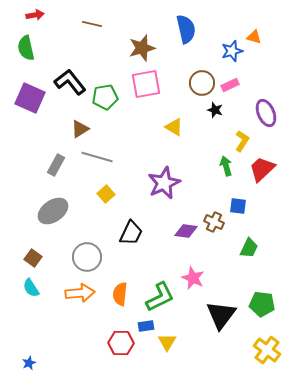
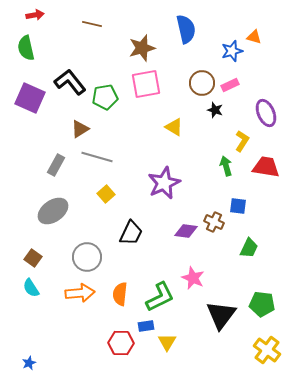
red trapezoid at (262, 169): moved 4 px right, 2 px up; rotated 52 degrees clockwise
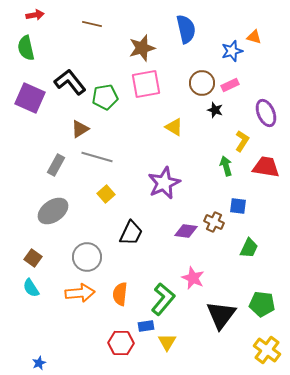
green L-shape at (160, 297): moved 3 px right, 2 px down; rotated 24 degrees counterclockwise
blue star at (29, 363): moved 10 px right
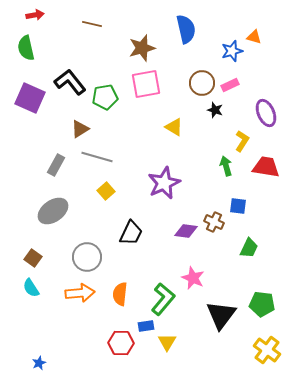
yellow square at (106, 194): moved 3 px up
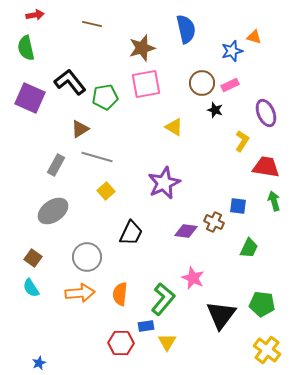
green arrow at (226, 166): moved 48 px right, 35 px down
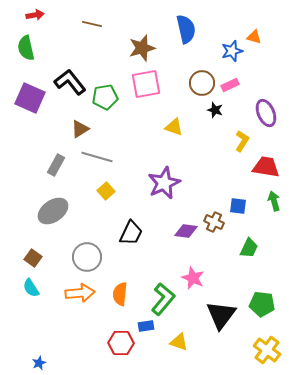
yellow triangle at (174, 127): rotated 12 degrees counterclockwise
yellow triangle at (167, 342): moved 12 px right; rotated 42 degrees counterclockwise
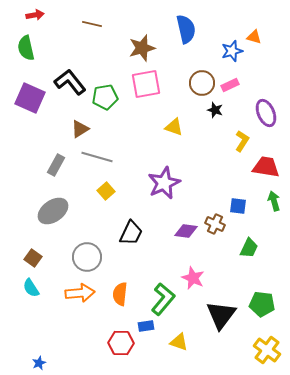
brown cross at (214, 222): moved 1 px right, 2 px down
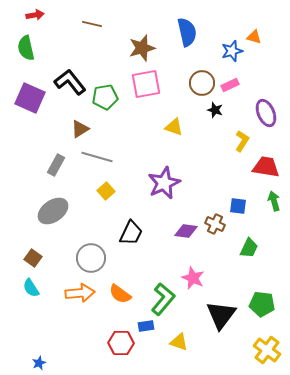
blue semicircle at (186, 29): moved 1 px right, 3 px down
gray circle at (87, 257): moved 4 px right, 1 px down
orange semicircle at (120, 294): rotated 60 degrees counterclockwise
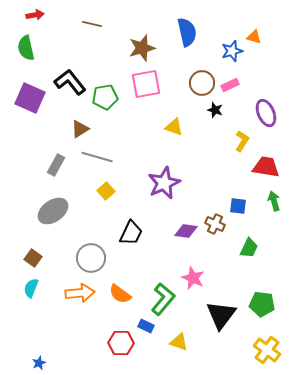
cyan semicircle at (31, 288): rotated 54 degrees clockwise
blue rectangle at (146, 326): rotated 35 degrees clockwise
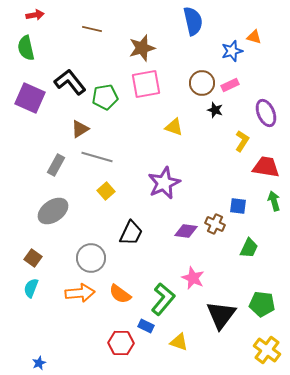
brown line at (92, 24): moved 5 px down
blue semicircle at (187, 32): moved 6 px right, 11 px up
